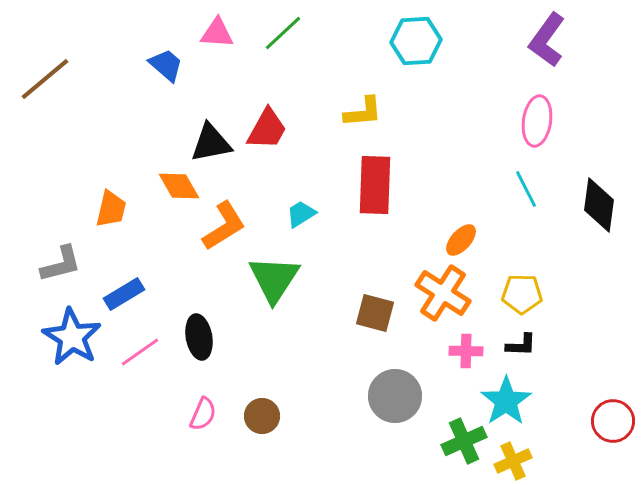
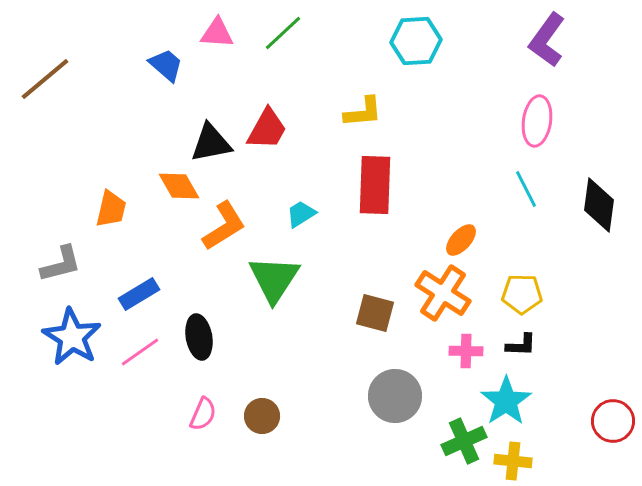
blue rectangle: moved 15 px right
yellow cross: rotated 30 degrees clockwise
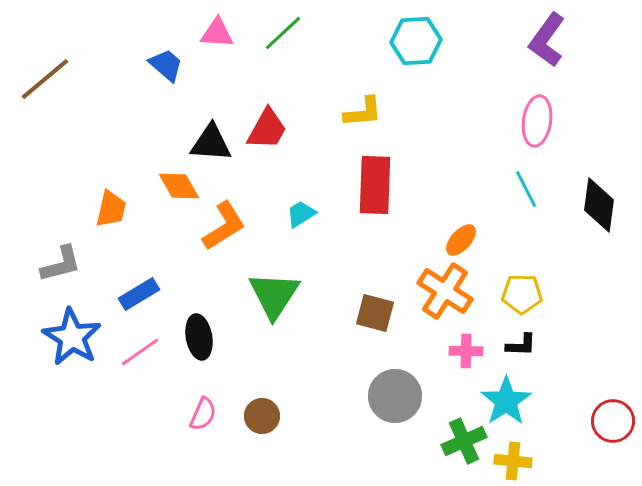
black triangle: rotated 15 degrees clockwise
green triangle: moved 16 px down
orange cross: moved 2 px right, 2 px up
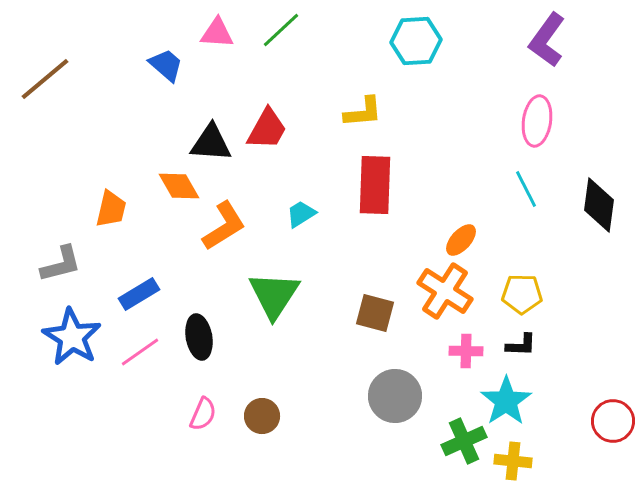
green line: moved 2 px left, 3 px up
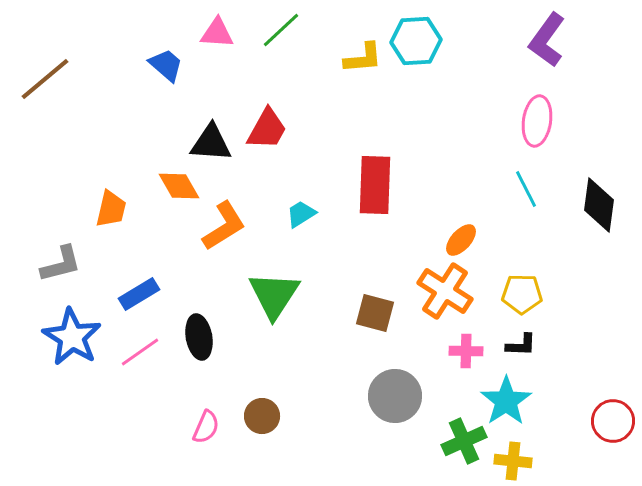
yellow L-shape: moved 54 px up
pink semicircle: moved 3 px right, 13 px down
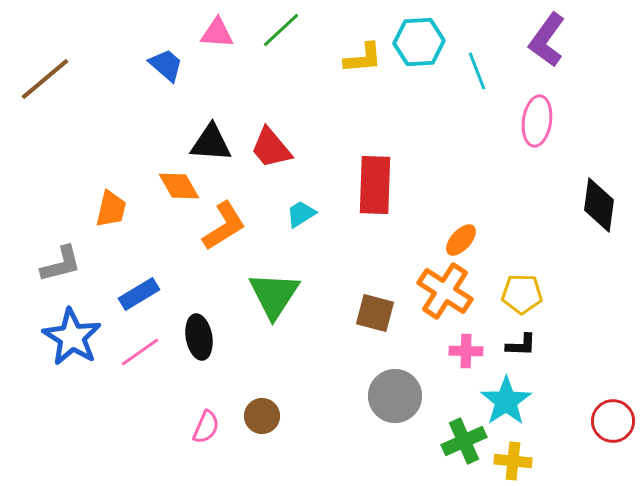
cyan hexagon: moved 3 px right, 1 px down
red trapezoid: moved 4 px right, 19 px down; rotated 111 degrees clockwise
cyan line: moved 49 px left, 118 px up; rotated 6 degrees clockwise
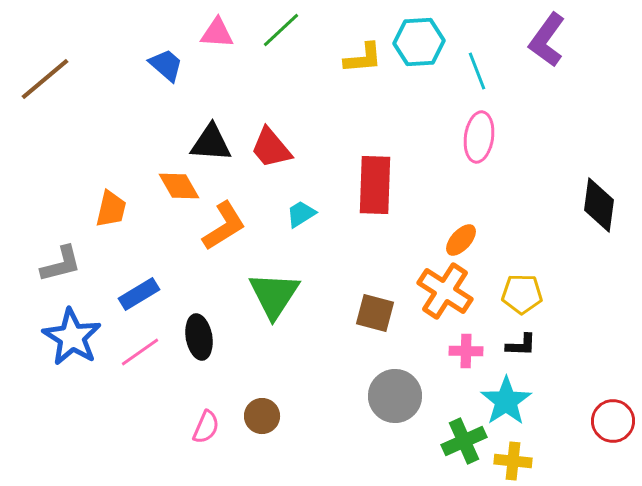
pink ellipse: moved 58 px left, 16 px down
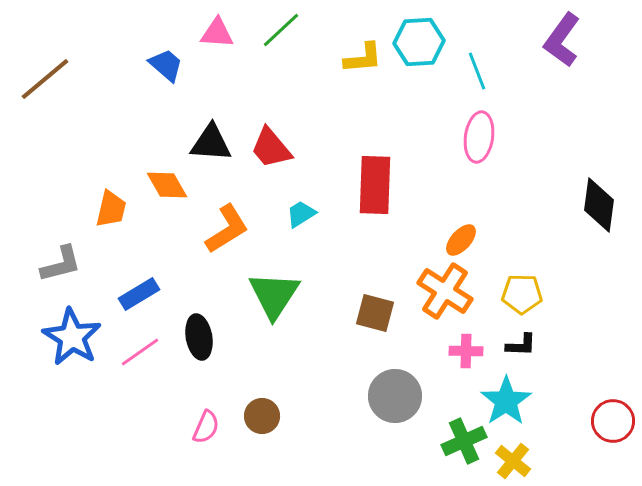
purple L-shape: moved 15 px right
orange diamond: moved 12 px left, 1 px up
orange L-shape: moved 3 px right, 3 px down
yellow cross: rotated 33 degrees clockwise
